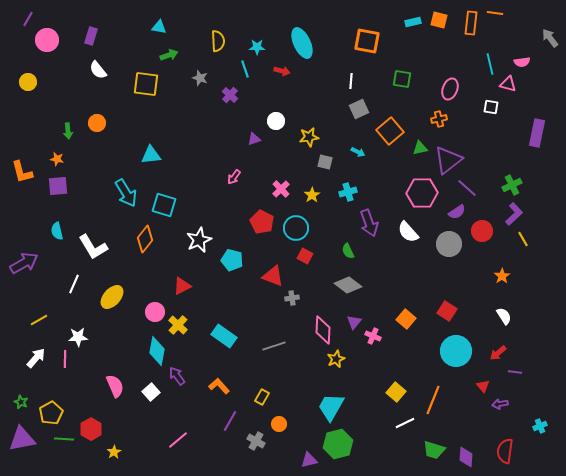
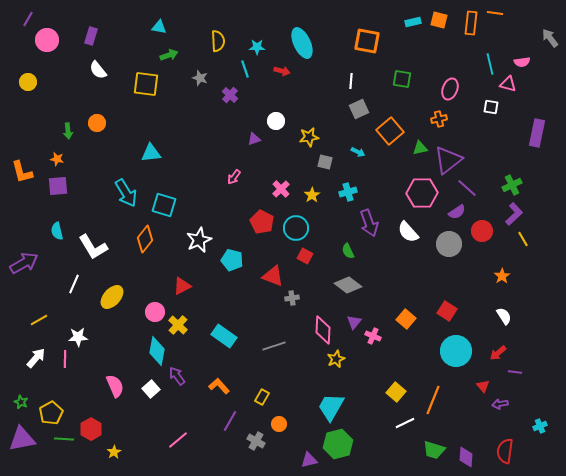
cyan triangle at (151, 155): moved 2 px up
white square at (151, 392): moved 3 px up
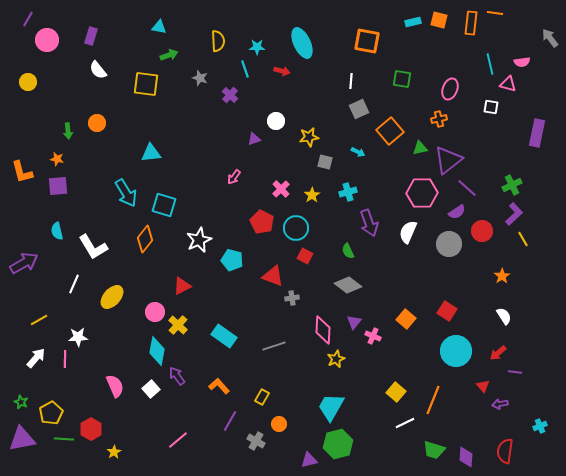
white semicircle at (408, 232): rotated 65 degrees clockwise
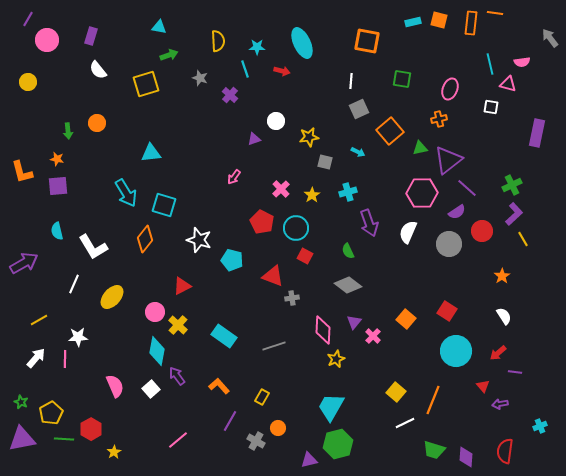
yellow square at (146, 84): rotated 24 degrees counterclockwise
white star at (199, 240): rotated 30 degrees counterclockwise
pink cross at (373, 336): rotated 21 degrees clockwise
orange circle at (279, 424): moved 1 px left, 4 px down
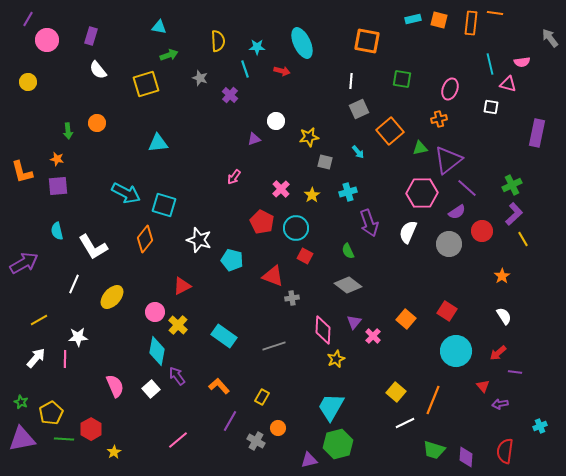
cyan rectangle at (413, 22): moved 3 px up
cyan arrow at (358, 152): rotated 24 degrees clockwise
cyan triangle at (151, 153): moved 7 px right, 10 px up
cyan arrow at (126, 193): rotated 32 degrees counterclockwise
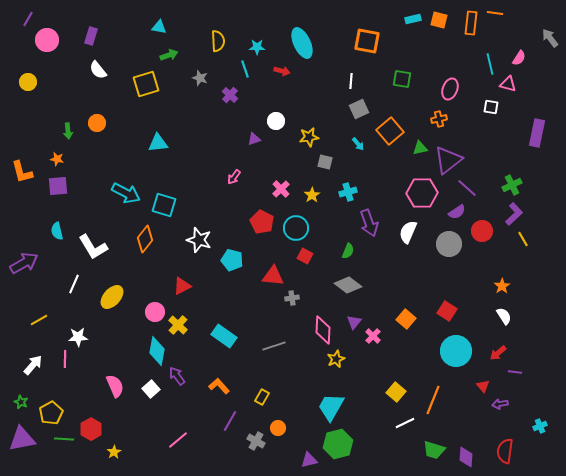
pink semicircle at (522, 62): moved 3 px left, 4 px up; rotated 49 degrees counterclockwise
cyan arrow at (358, 152): moved 8 px up
green semicircle at (348, 251): rotated 133 degrees counterclockwise
red triangle at (273, 276): rotated 15 degrees counterclockwise
orange star at (502, 276): moved 10 px down
white arrow at (36, 358): moved 3 px left, 7 px down
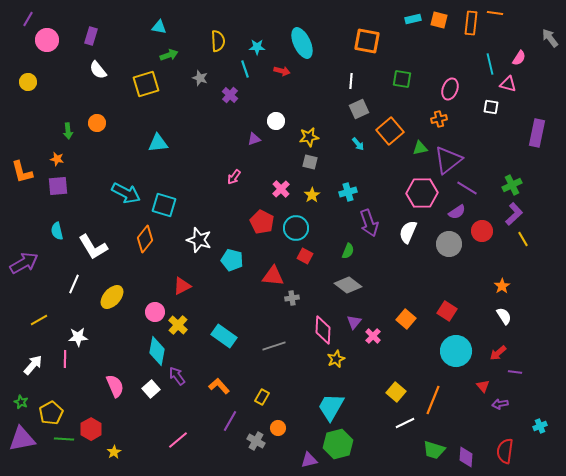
gray square at (325, 162): moved 15 px left
purple line at (467, 188): rotated 10 degrees counterclockwise
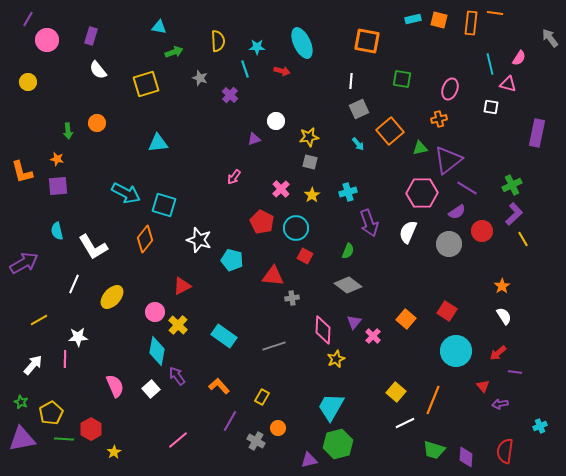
green arrow at (169, 55): moved 5 px right, 3 px up
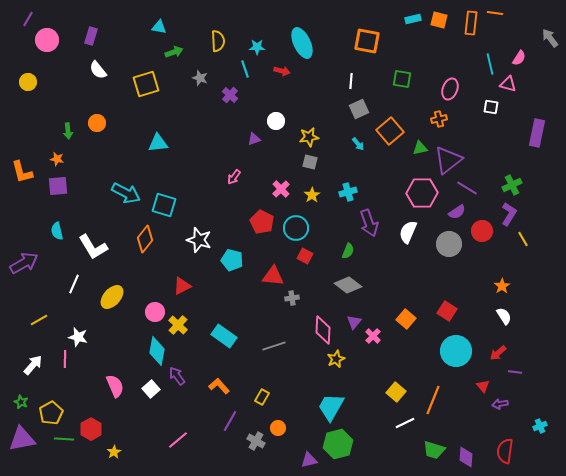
purple L-shape at (514, 214): moved 5 px left; rotated 15 degrees counterclockwise
white star at (78, 337): rotated 18 degrees clockwise
